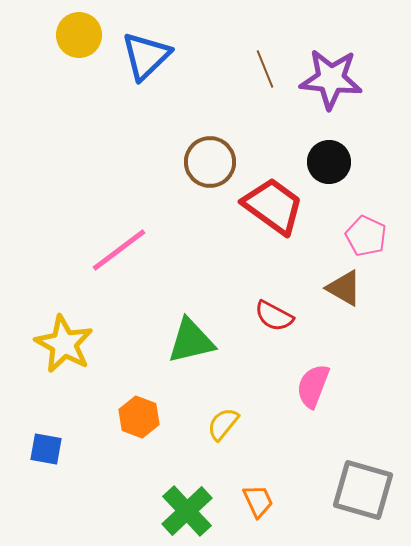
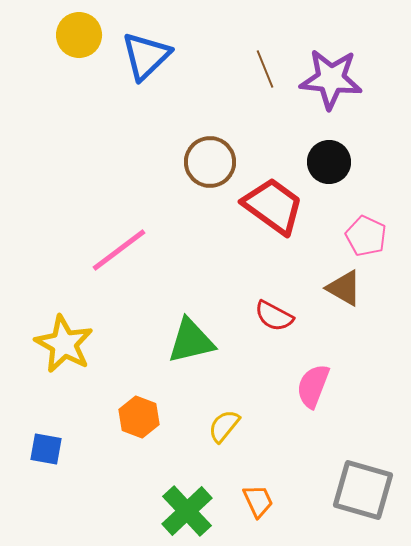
yellow semicircle: moved 1 px right, 2 px down
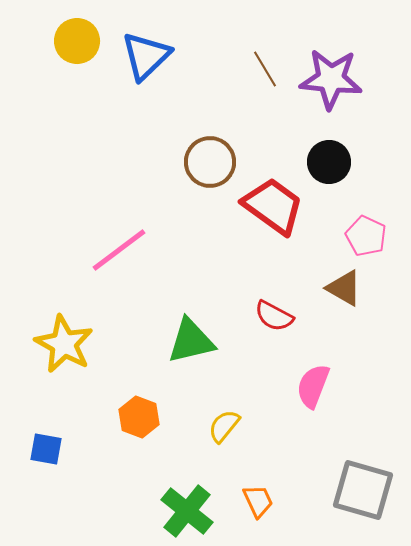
yellow circle: moved 2 px left, 6 px down
brown line: rotated 9 degrees counterclockwise
green cross: rotated 8 degrees counterclockwise
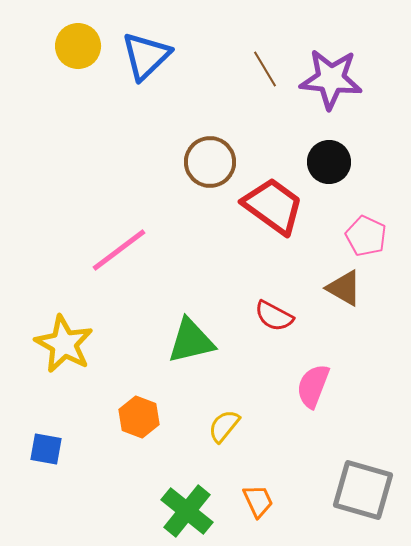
yellow circle: moved 1 px right, 5 px down
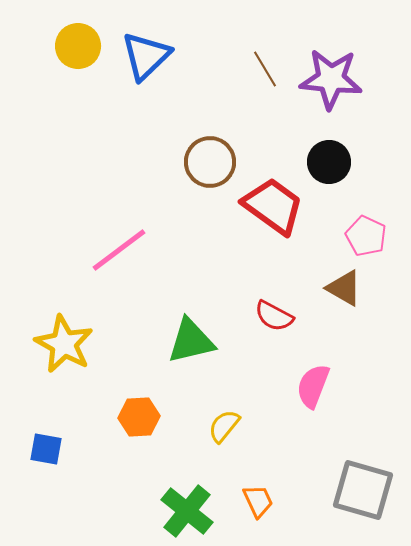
orange hexagon: rotated 24 degrees counterclockwise
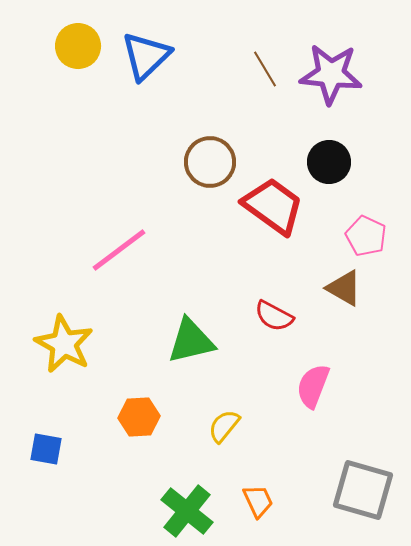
purple star: moved 5 px up
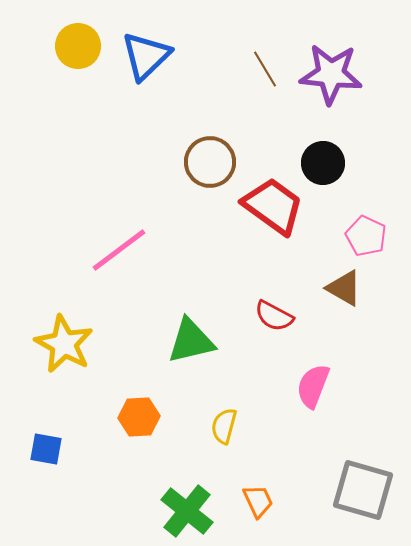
black circle: moved 6 px left, 1 px down
yellow semicircle: rotated 24 degrees counterclockwise
